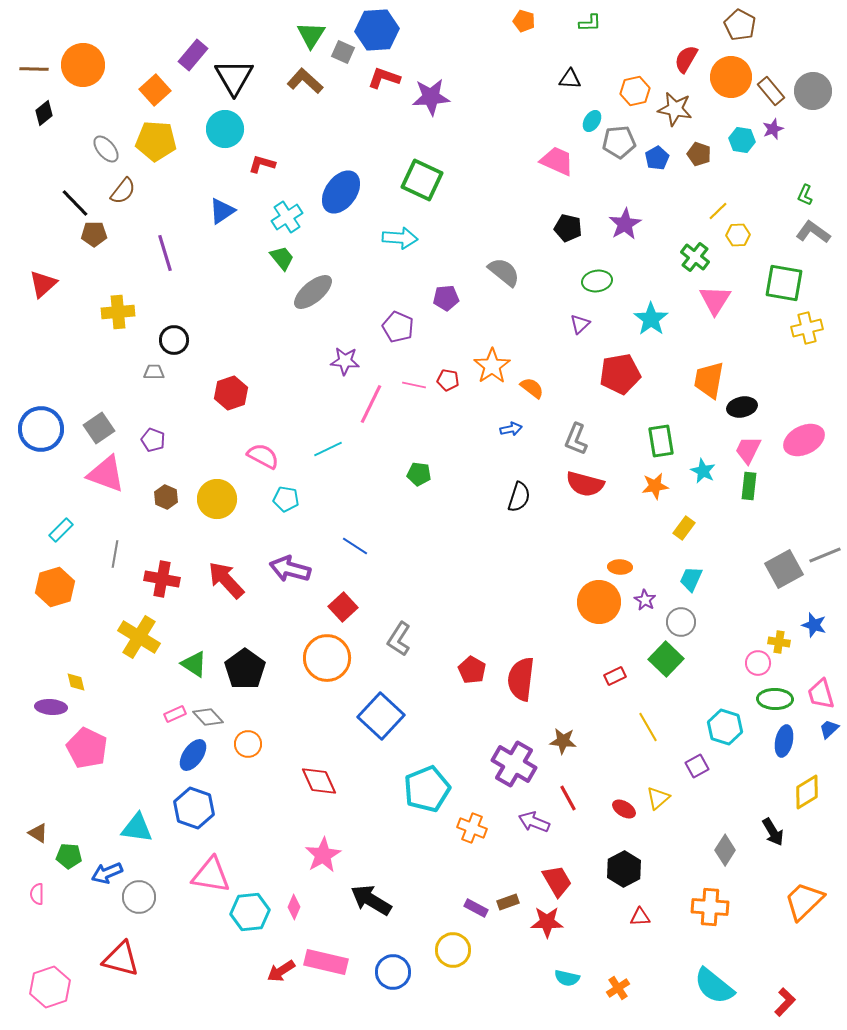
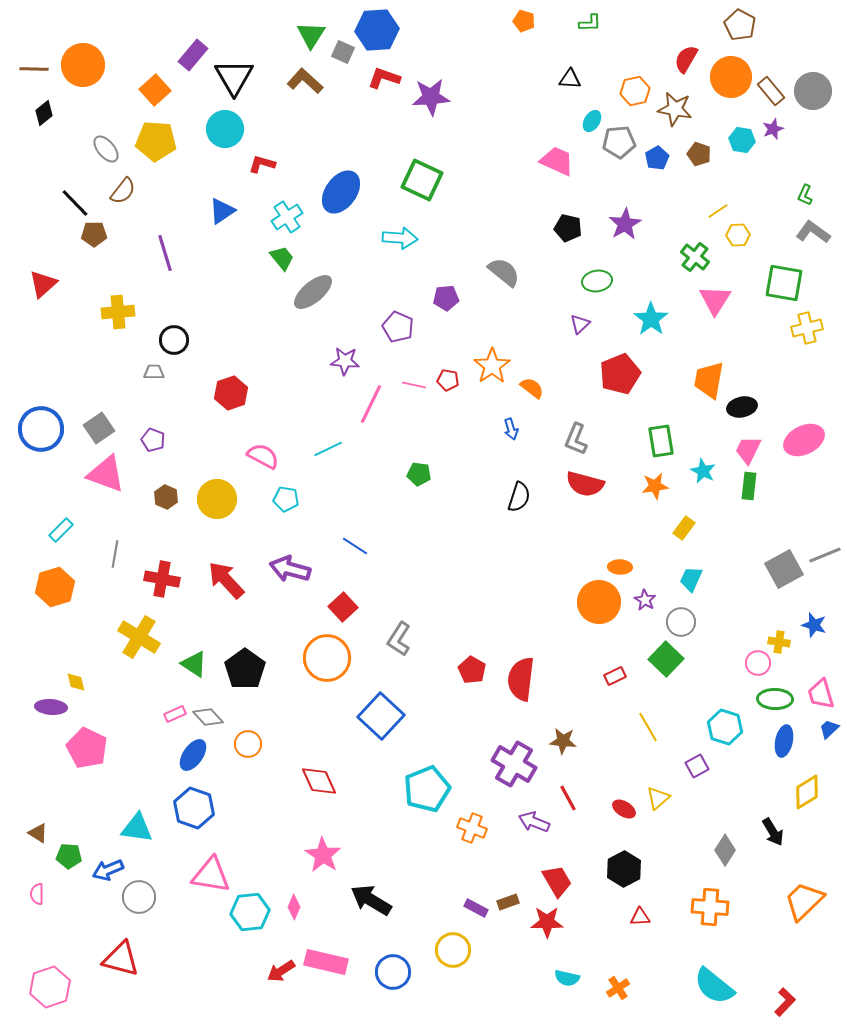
yellow line at (718, 211): rotated 10 degrees clockwise
red pentagon at (620, 374): rotated 12 degrees counterclockwise
blue arrow at (511, 429): rotated 85 degrees clockwise
pink star at (323, 855): rotated 9 degrees counterclockwise
blue arrow at (107, 873): moved 1 px right, 3 px up
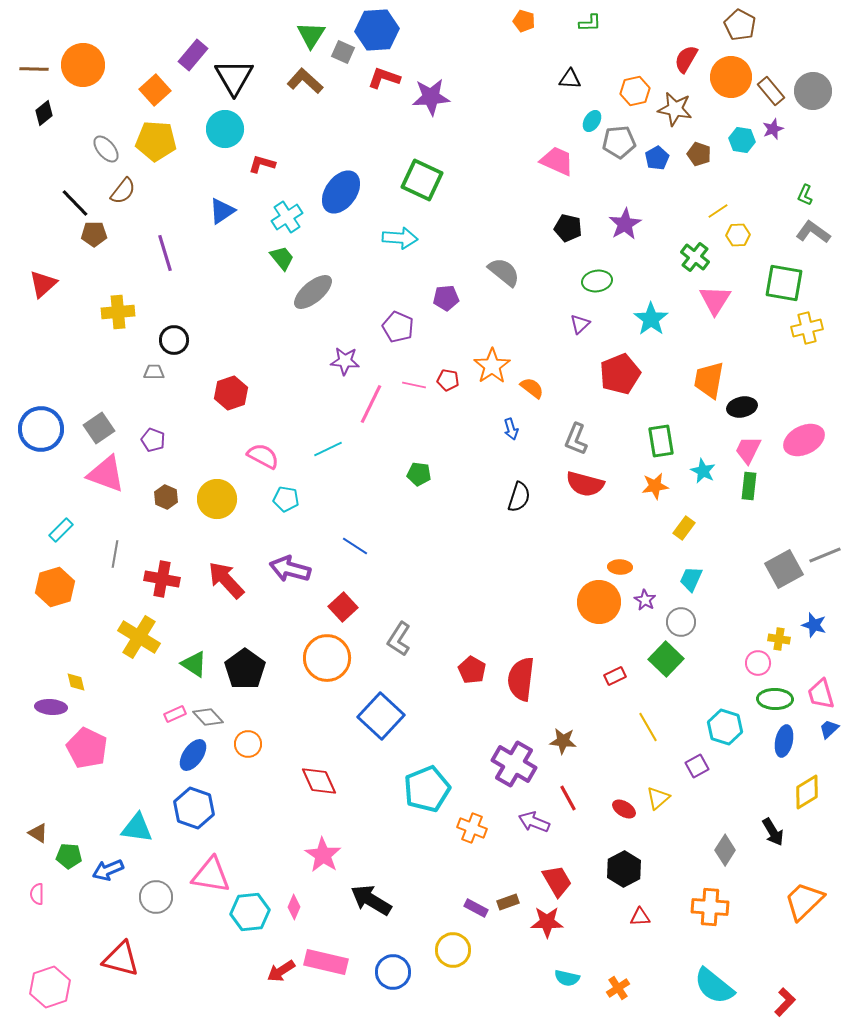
yellow cross at (779, 642): moved 3 px up
gray circle at (139, 897): moved 17 px right
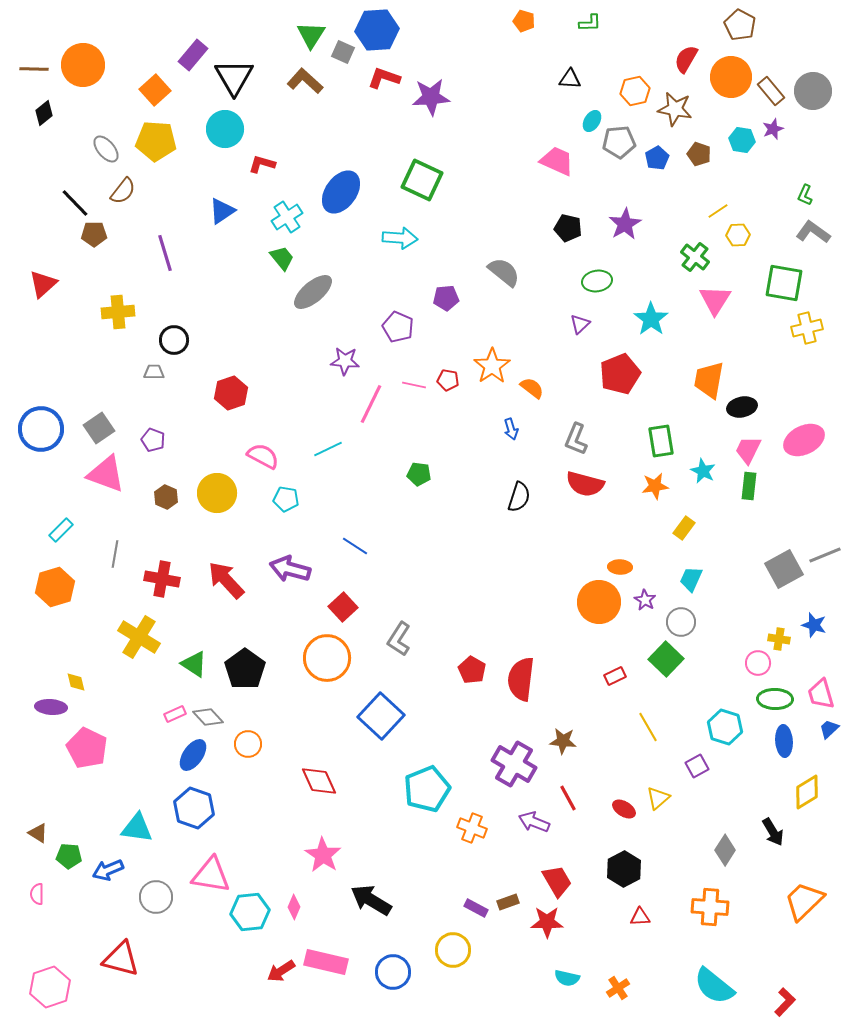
yellow circle at (217, 499): moved 6 px up
blue ellipse at (784, 741): rotated 16 degrees counterclockwise
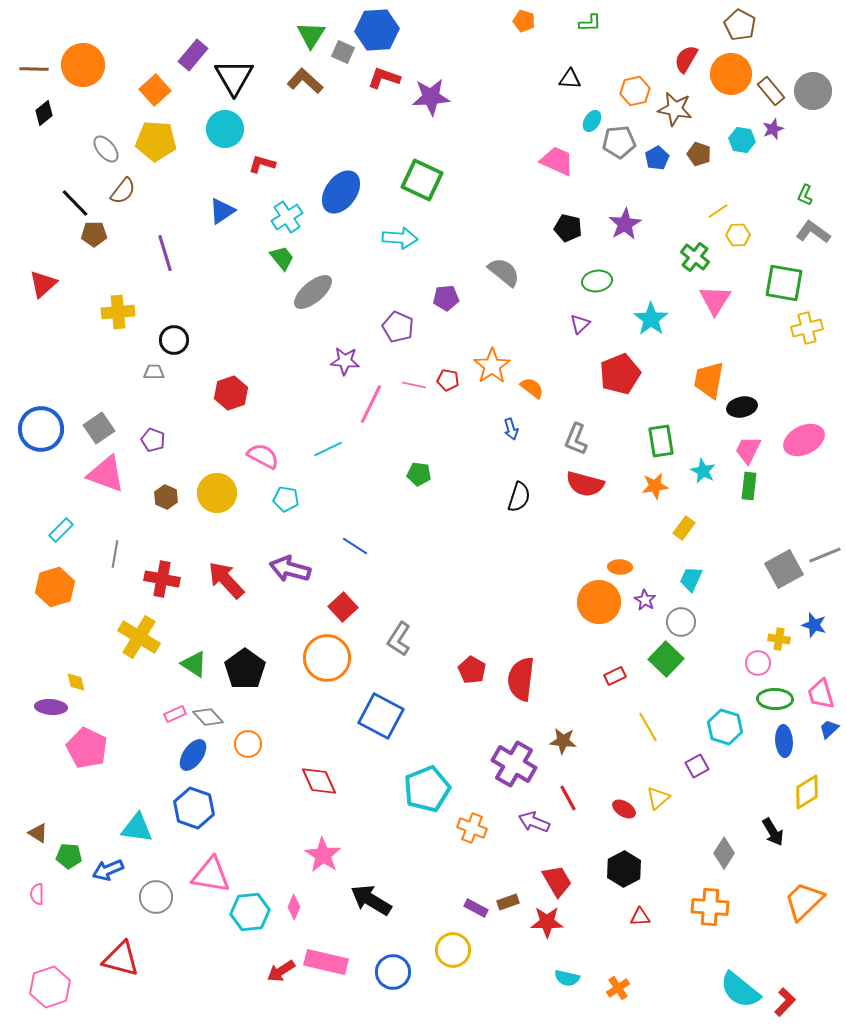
orange circle at (731, 77): moved 3 px up
blue square at (381, 716): rotated 15 degrees counterclockwise
gray diamond at (725, 850): moved 1 px left, 3 px down
cyan semicircle at (714, 986): moved 26 px right, 4 px down
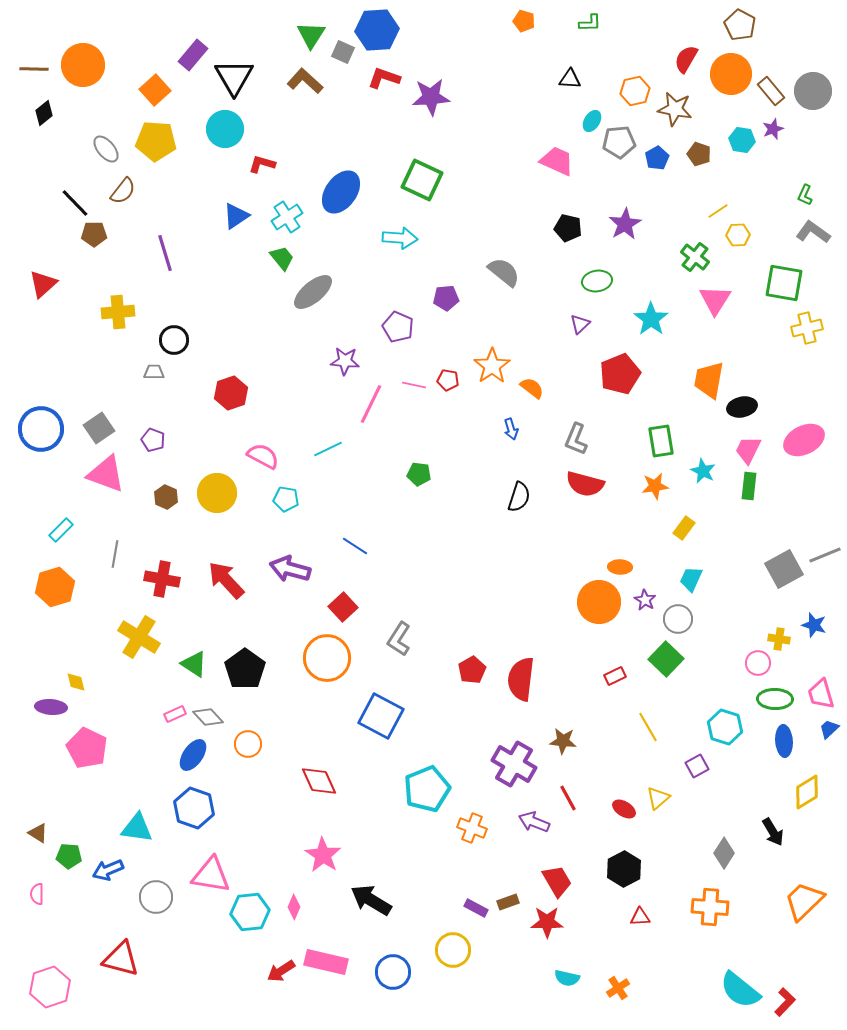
blue triangle at (222, 211): moved 14 px right, 5 px down
gray circle at (681, 622): moved 3 px left, 3 px up
red pentagon at (472, 670): rotated 12 degrees clockwise
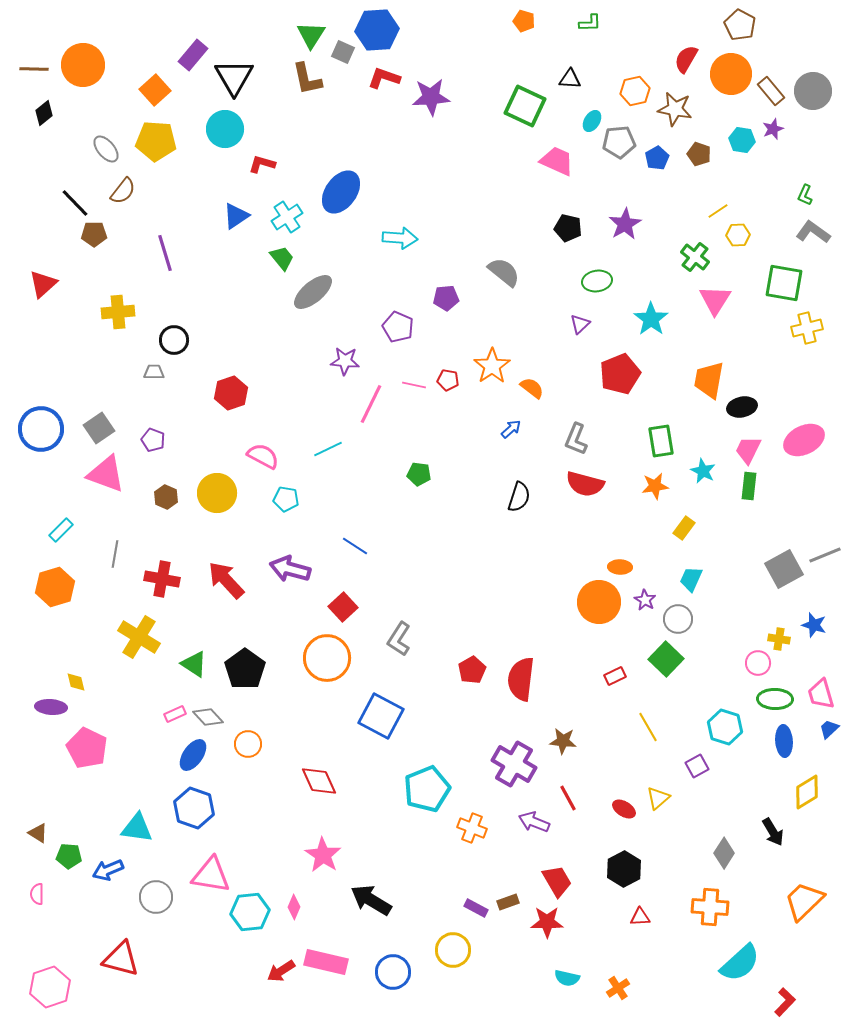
brown L-shape at (305, 81): moved 2 px right, 2 px up; rotated 144 degrees counterclockwise
green square at (422, 180): moved 103 px right, 74 px up
blue arrow at (511, 429): rotated 115 degrees counterclockwise
cyan semicircle at (740, 990): moved 27 px up; rotated 81 degrees counterclockwise
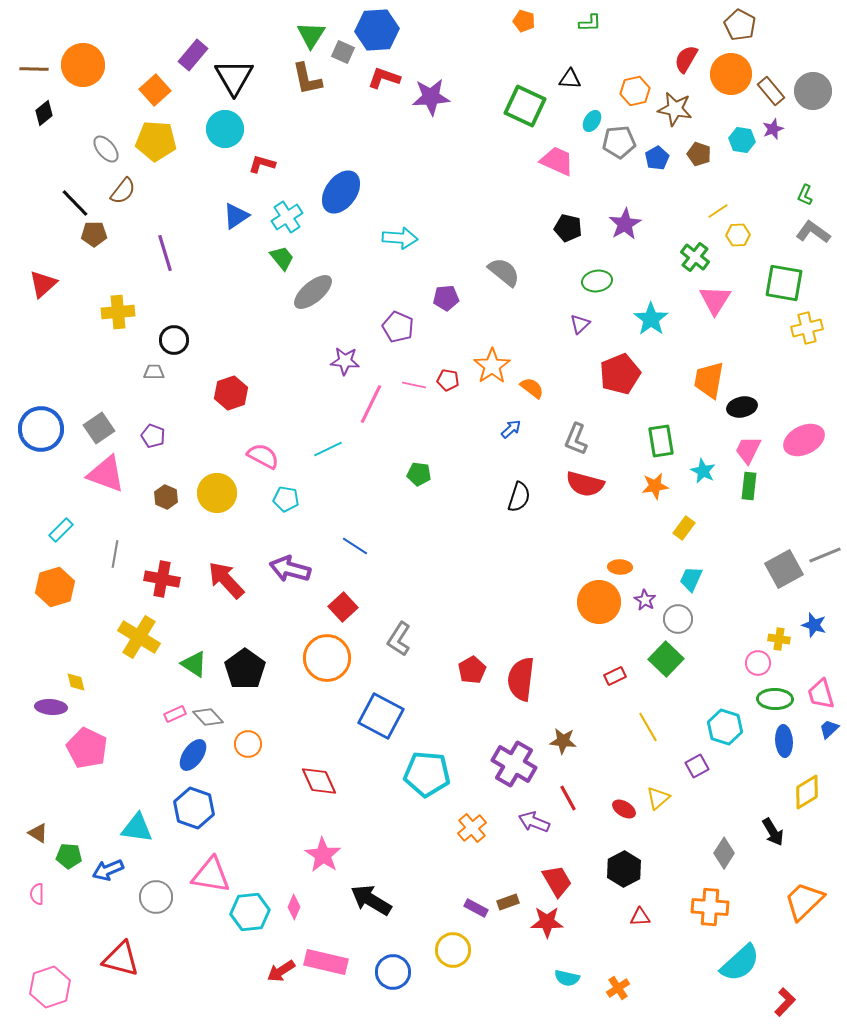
purple pentagon at (153, 440): moved 4 px up
cyan pentagon at (427, 789): moved 15 px up; rotated 27 degrees clockwise
orange cross at (472, 828): rotated 28 degrees clockwise
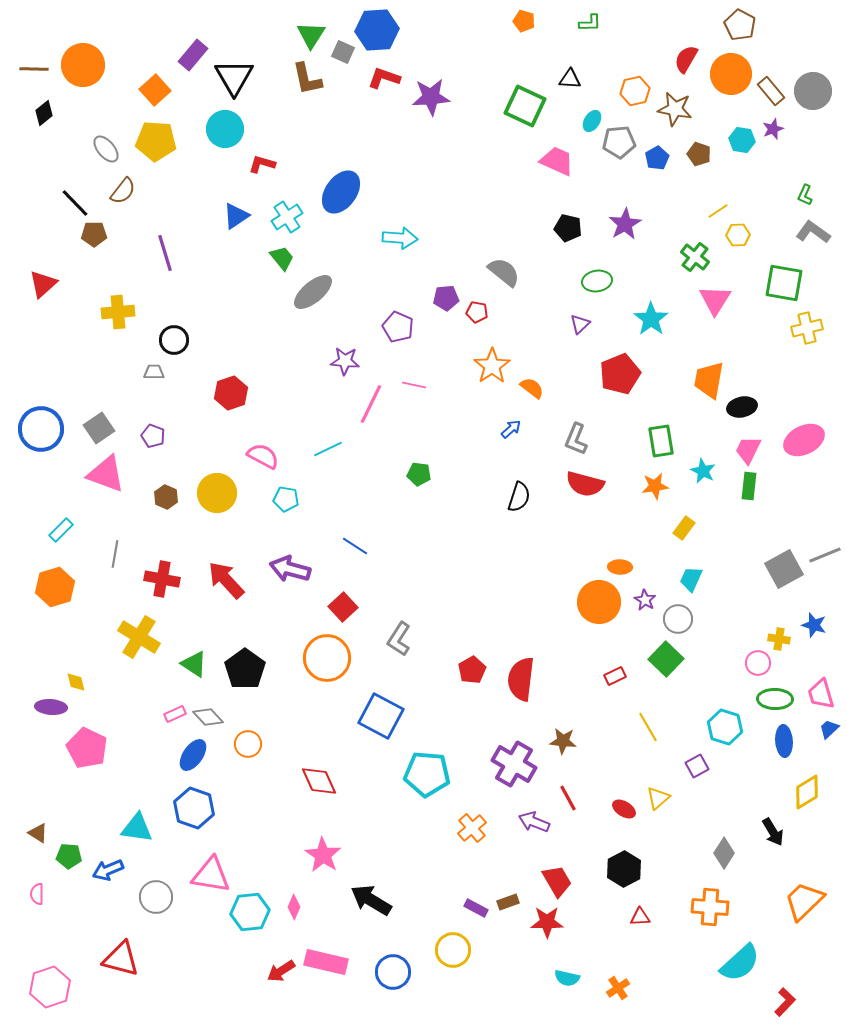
red pentagon at (448, 380): moved 29 px right, 68 px up
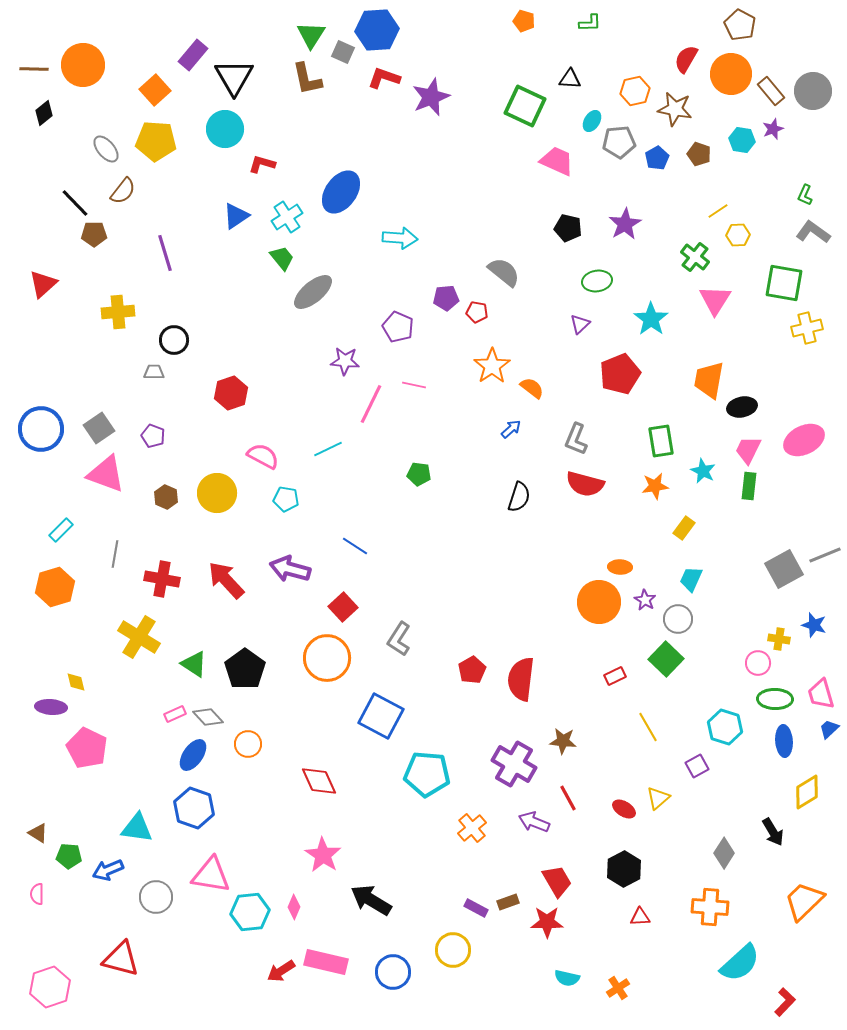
purple star at (431, 97): rotated 18 degrees counterclockwise
